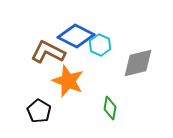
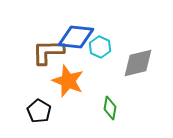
blue diamond: moved 1 px down; rotated 21 degrees counterclockwise
cyan hexagon: moved 2 px down
brown L-shape: rotated 28 degrees counterclockwise
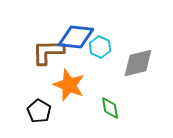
orange star: moved 1 px right, 4 px down
green diamond: rotated 20 degrees counterclockwise
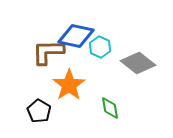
blue diamond: moved 1 px up; rotated 6 degrees clockwise
gray diamond: rotated 52 degrees clockwise
orange star: rotated 16 degrees clockwise
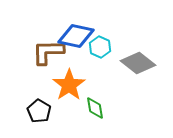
green diamond: moved 15 px left
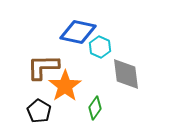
blue diamond: moved 2 px right, 4 px up
brown L-shape: moved 5 px left, 15 px down
gray diamond: moved 12 px left, 11 px down; rotated 44 degrees clockwise
orange star: moved 4 px left, 1 px down
green diamond: rotated 45 degrees clockwise
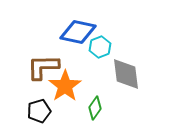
cyan hexagon: rotated 15 degrees clockwise
black pentagon: rotated 25 degrees clockwise
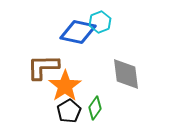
cyan hexagon: moved 25 px up
black pentagon: moved 30 px right; rotated 15 degrees counterclockwise
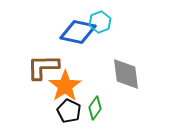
black pentagon: rotated 15 degrees counterclockwise
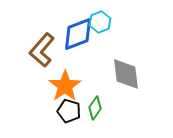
blue diamond: moved 2 px down; rotated 33 degrees counterclockwise
brown L-shape: moved 1 px left, 17 px up; rotated 48 degrees counterclockwise
black pentagon: rotated 10 degrees counterclockwise
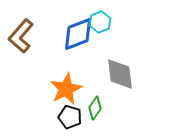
brown L-shape: moved 21 px left, 14 px up
gray diamond: moved 6 px left
orange star: moved 1 px right, 3 px down; rotated 8 degrees clockwise
black pentagon: moved 1 px right, 6 px down
